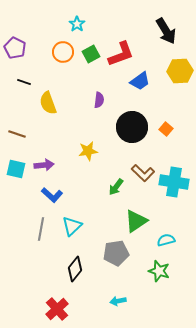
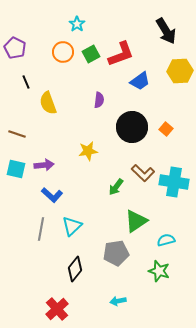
black line: moved 2 px right; rotated 48 degrees clockwise
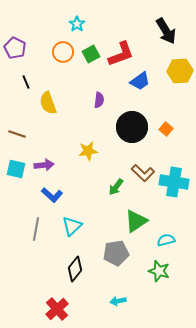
gray line: moved 5 px left
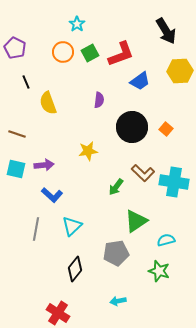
green square: moved 1 px left, 1 px up
red cross: moved 1 px right, 4 px down; rotated 15 degrees counterclockwise
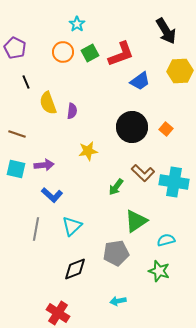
purple semicircle: moved 27 px left, 11 px down
black diamond: rotated 30 degrees clockwise
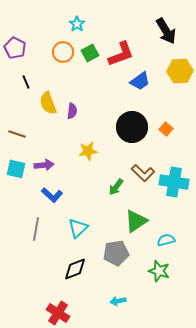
cyan triangle: moved 6 px right, 2 px down
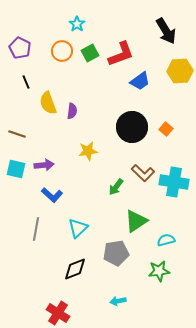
purple pentagon: moved 5 px right
orange circle: moved 1 px left, 1 px up
green star: rotated 25 degrees counterclockwise
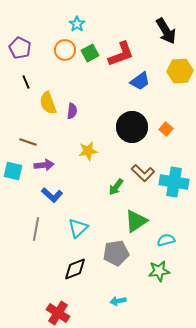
orange circle: moved 3 px right, 1 px up
brown line: moved 11 px right, 8 px down
cyan square: moved 3 px left, 2 px down
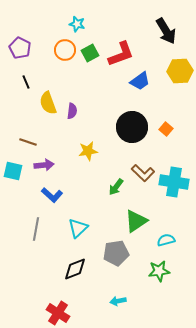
cyan star: rotated 21 degrees counterclockwise
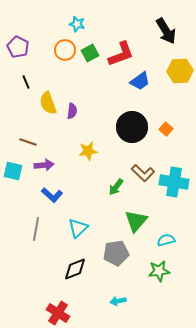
purple pentagon: moved 2 px left, 1 px up
green triangle: rotated 15 degrees counterclockwise
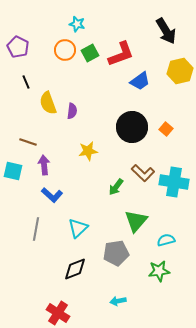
yellow hexagon: rotated 10 degrees counterclockwise
purple arrow: rotated 90 degrees counterclockwise
